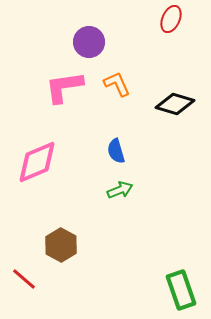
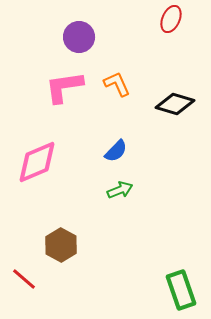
purple circle: moved 10 px left, 5 px up
blue semicircle: rotated 120 degrees counterclockwise
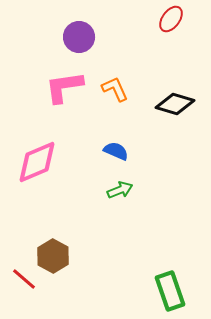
red ellipse: rotated 12 degrees clockwise
orange L-shape: moved 2 px left, 5 px down
blue semicircle: rotated 110 degrees counterclockwise
brown hexagon: moved 8 px left, 11 px down
green rectangle: moved 11 px left, 1 px down
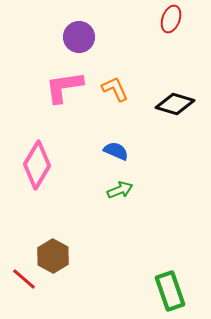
red ellipse: rotated 16 degrees counterclockwise
pink diamond: moved 3 px down; rotated 36 degrees counterclockwise
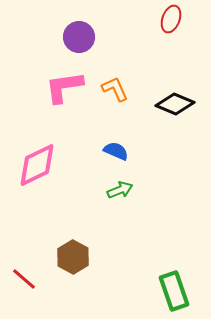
black diamond: rotated 6 degrees clockwise
pink diamond: rotated 33 degrees clockwise
brown hexagon: moved 20 px right, 1 px down
green rectangle: moved 4 px right
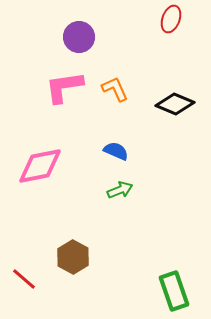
pink diamond: moved 3 px right, 1 px down; rotated 15 degrees clockwise
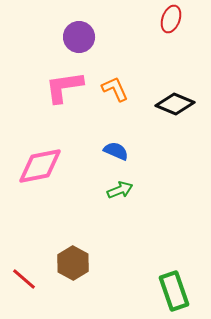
brown hexagon: moved 6 px down
